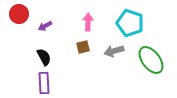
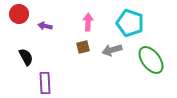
purple arrow: rotated 40 degrees clockwise
gray arrow: moved 2 px left, 1 px up
black semicircle: moved 18 px left
purple rectangle: moved 1 px right
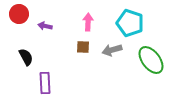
brown square: rotated 16 degrees clockwise
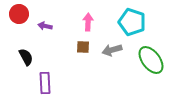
cyan pentagon: moved 2 px right, 1 px up
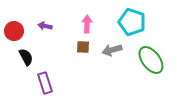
red circle: moved 5 px left, 17 px down
pink arrow: moved 1 px left, 2 px down
purple rectangle: rotated 15 degrees counterclockwise
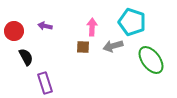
pink arrow: moved 5 px right, 3 px down
gray arrow: moved 1 px right, 4 px up
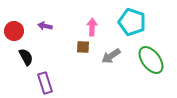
gray arrow: moved 2 px left, 10 px down; rotated 18 degrees counterclockwise
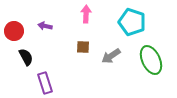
pink arrow: moved 6 px left, 13 px up
green ellipse: rotated 12 degrees clockwise
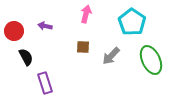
pink arrow: rotated 12 degrees clockwise
cyan pentagon: rotated 16 degrees clockwise
gray arrow: rotated 12 degrees counterclockwise
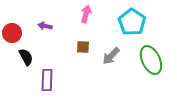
red circle: moved 2 px left, 2 px down
purple rectangle: moved 2 px right, 3 px up; rotated 20 degrees clockwise
